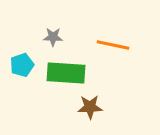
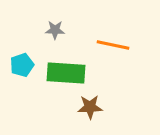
gray star: moved 2 px right, 7 px up
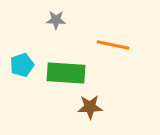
gray star: moved 1 px right, 10 px up
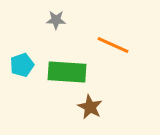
orange line: rotated 12 degrees clockwise
green rectangle: moved 1 px right, 1 px up
brown star: rotated 30 degrees clockwise
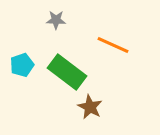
green rectangle: rotated 33 degrees clockwise
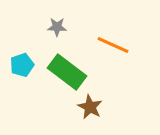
gray star: moved 1 px right, 7 px down
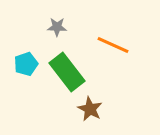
cyan pentagon: moved 4 px right, 1 px up
green rectangle: rotated 15 degrees clockwise
brown star: moved 2 px down
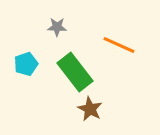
orange line: moved 6 px right
green rectangle: moved 8 px right
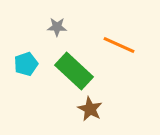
green rectangle: moved 1 px left, 1 px up; rotated 9 degrees counterclockwise
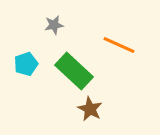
gray star: moved 3 px left, 2 px up; rotated 12 degrees counterclockwise
